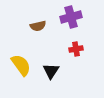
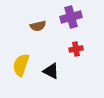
yellow semicircle: rotated 125 degrees counterclockwise
black triangle: rotated 36 degrees counterclockwise
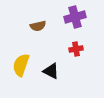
purple cross: moved 4 px right
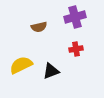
brown semicircle: moved 1 px right, 1 px down
yellow semicircle: rotated 45 degrees clockwise
black triangle: rotated 48 degrees counterclockwise
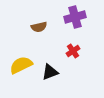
red cross: moved 3 px left, 2 px down; rotated 24 degrees counterclockwise
black triangle: moved 1 px left, 1 px down
